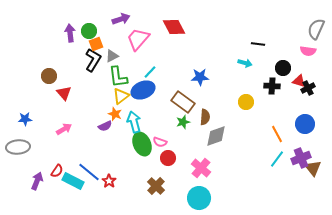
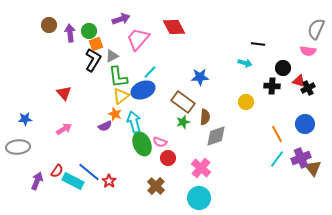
brown circle at (49, 76): moved 51 px up
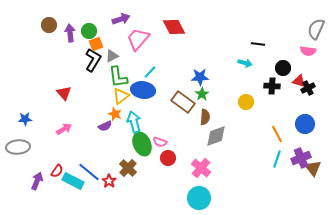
blue ellipse at (143, 90): rotated 30 degrees clockwise
green star at (183, 122): moved 19 px right, 28 px up; rotated 16 degrees counterclockwise
cyan line at (277, 159): rotated 18 degrees counterclockwise
brown cross at (156, 186): moved 28 px left, 18 px up
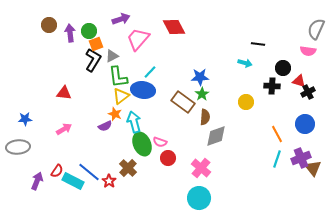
black cross at (308, 88): moved 4 px down
red triangle at (64, 93): rotated 42 degrees counterclockwise
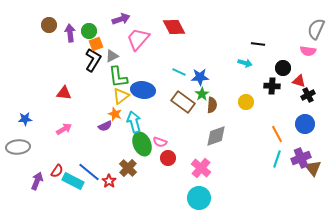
cyan line at (150, 72): moved 29 px right; rotated 72 degrees clockwise
black cross at (308, 92): moved 3 px down
brown semicircle at (205, 117): moved 7 px right, 12 px up
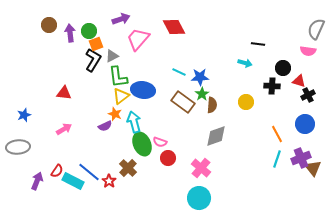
blue star at (25, 119): moved 1 px left, 4 px up; rotated 16 degrees counterclockwise
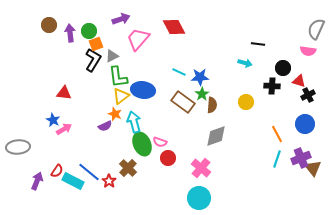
blue star at (24, 115): moved 29 px right, 5 px down; rotated 24 degrees counterclockwise
